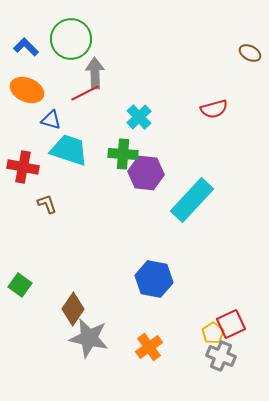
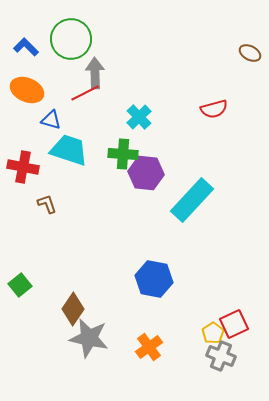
green square: rotated 15 degrees clockwise
red square: moved 3 px right
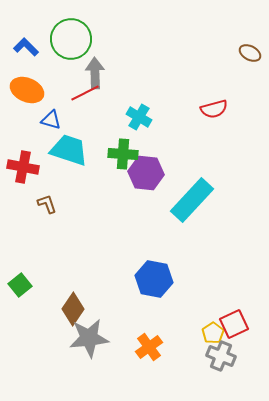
cyan cross: rotated 15 degrees counterclockwise
gray star: rotated 18 degrees counterclockwise
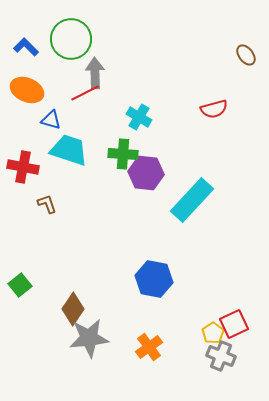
brown ellipse: moved 4 px left, 2 px down; rotated 25 degrees clockwise
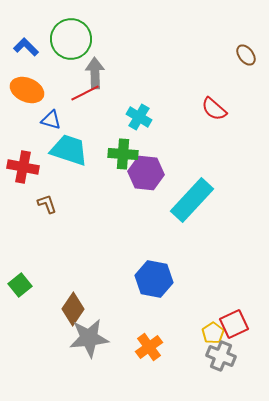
red semicircle: rotated 56 degrees clockwise
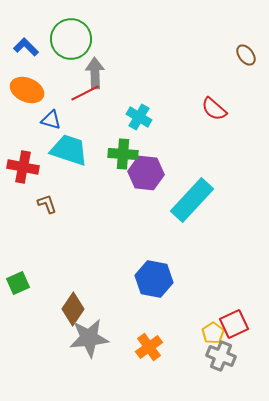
green square: moved 2 px left, 2 px up; rotated 15 degrees clockwise
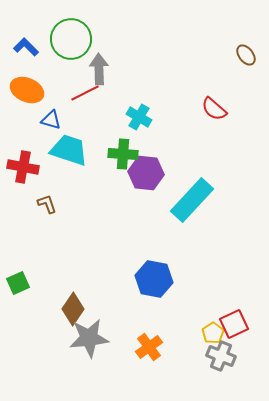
gray arrow: moved 4 px right, 4 px up
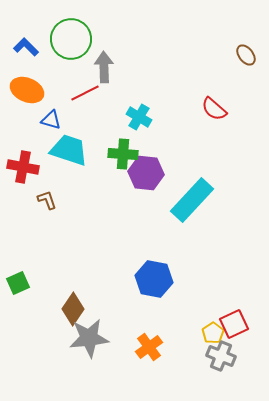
gray arrow: moved 5 px right, 2 px up
brown L-shape: moved 4 px up
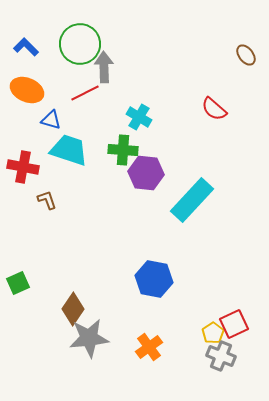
green circle: moved 9 px right, 5 px down
green cross: moved 4 px up
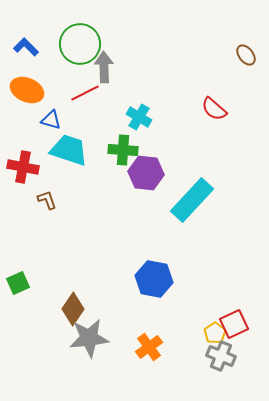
yellow pentagon: moved 2 px right
